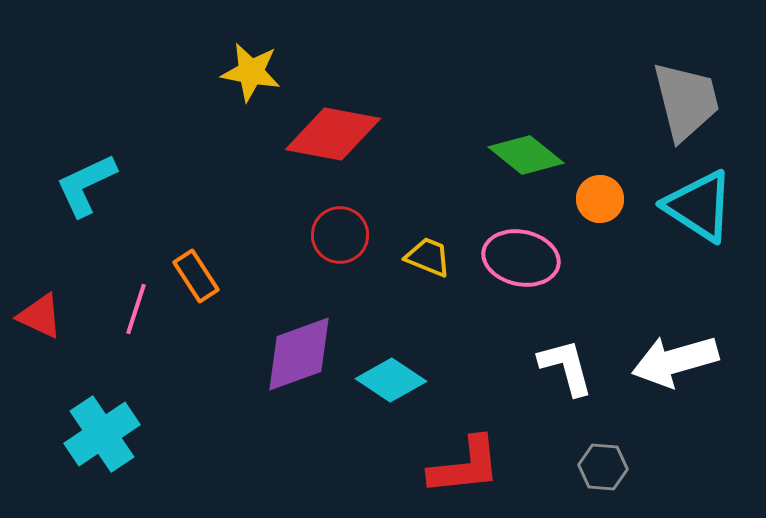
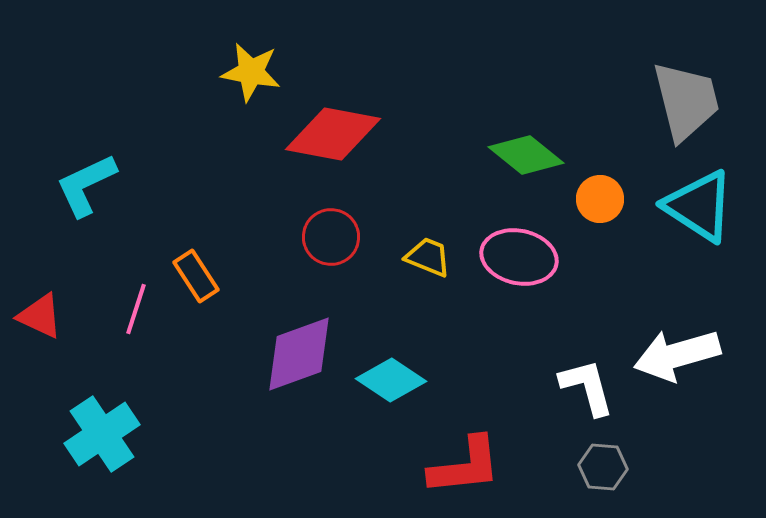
red circle: moved 9 px left, 2 px down
pink ellipse: moved 2 px left, 1 px up
white arrow: moved 2 px right, 6 px up
white L-shape: moved 21 px right, 20 px down
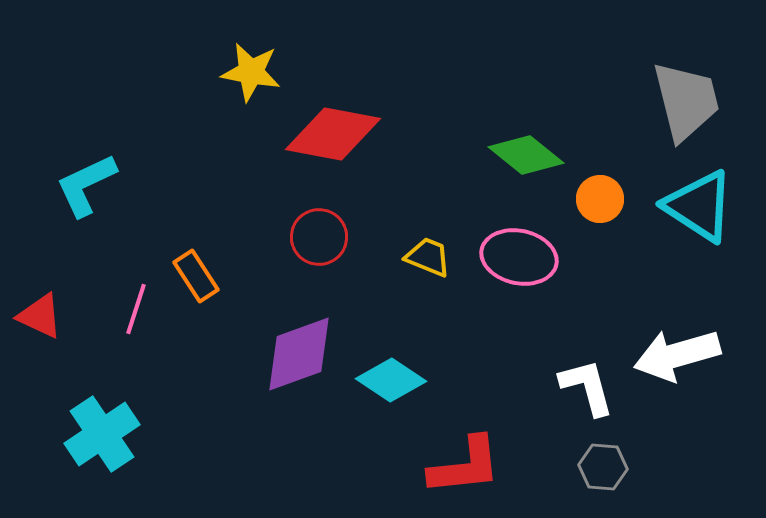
red circle: moved 12 px left
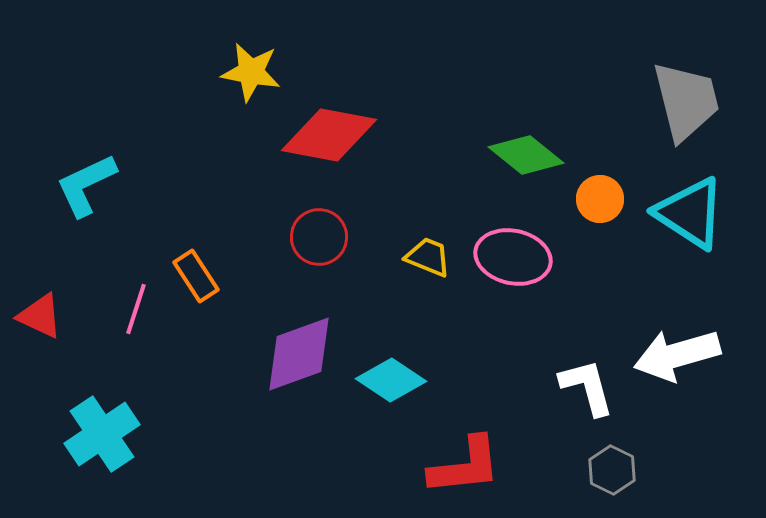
red diamond: moved 4 px left, 1 px down
cyan triangle: moved 9 px left, 7 px down
pink ellipse: moved 6 px left
gray hexagon: moved 9 px right, 3 px down; rotated 21 degrees clockwise
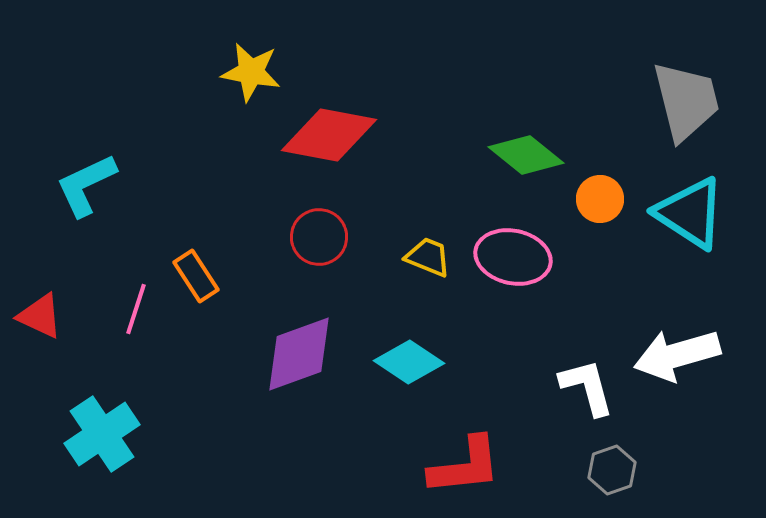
cyan diamond: moved 18 px right, 18 px up
gray hexagon: rotated 15 degrees clockwise
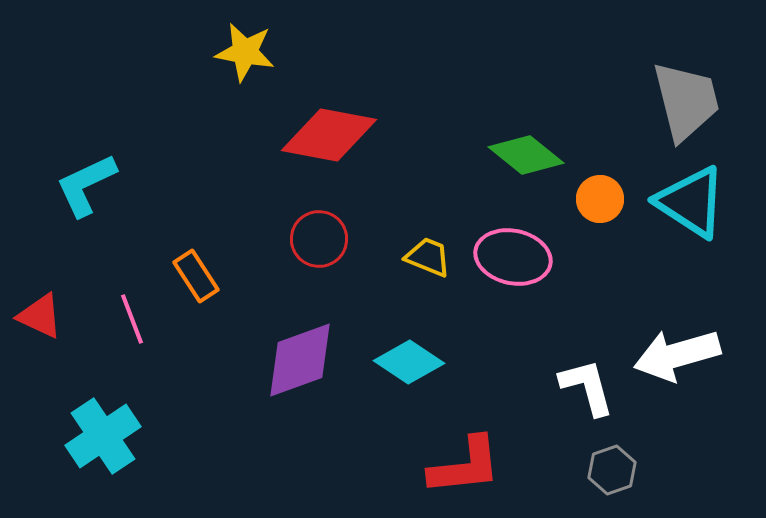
yellow star: moved 6 px left, 20 px up
cyan triangle: moved 1 px right, 11 px up
red circle: moved 2 px down
pink line: moved 4 px left, 10 px down; rotated 39 degrees counterclockwise
purple diamond: moved 1 px right, 6 px down
cyan cross: moved 1 px right, 2 px down
